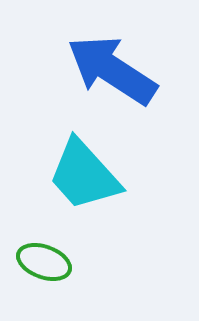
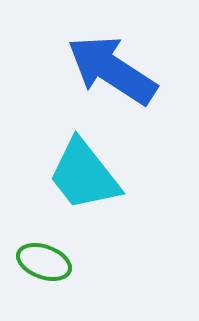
cyan trapezoid: rotated 4 degrees clockwise
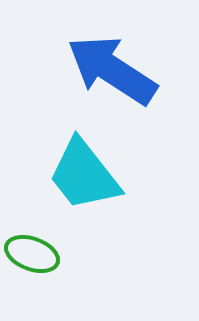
green ellipse: moved 12 px left, 8 px up
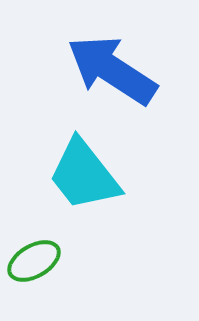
green ellipse: moved 2 px right, 7 px down; rotated 50 degrees counterclockwise
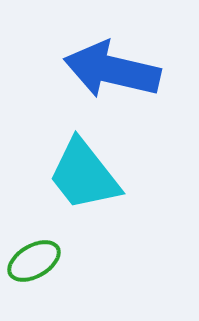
blue arrow: rotated 20 degrees counterclockwise
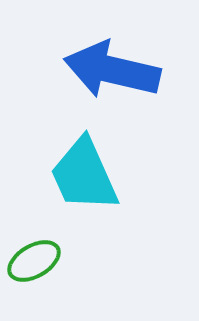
cyan trapezoid: rotated 14 degrees clockwise
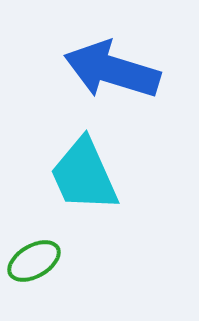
blue arrow: rotated 4 degrees clockwise
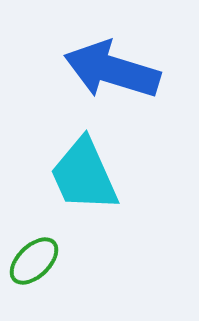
green ellipse: rotated 14 degrees counterclockwise
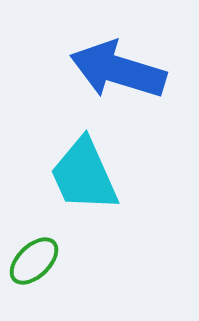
blue arrow: moved 6 px right
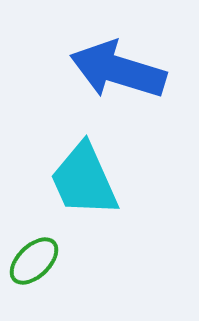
cyan trapezoid: moved 5 px down
